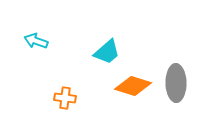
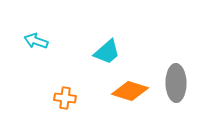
orange diamond: moved 3 px left, 5 px down
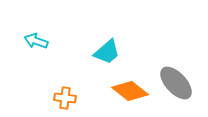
gray ellipse: rotated 42 degrees counterclockwise
orange diamond: rotated 21 degrees clockwise
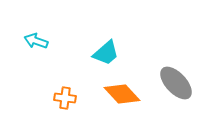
cyan trapezoid: moved 1 px left, 1 px down
orange diamond: moved 8 px left, 3 px down; rotated 9 degrees clockwise
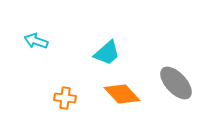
cyan trapezoid: moved 1 px right
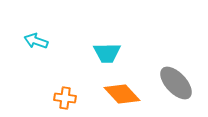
cyan trapezoid: rotated 40 degrees clockwise
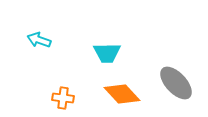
cyan arrow: moved 3 px right, 1 px up
orange cross: moved 2 px left
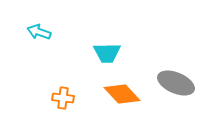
cyan arrow: moved 8 px up
gray ellipse: rotated 24 degrees counterclockwise
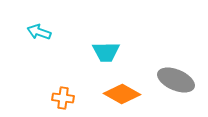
cyan trapezoid: moved 1 px left, 1 px up
gray ellipse: moved 3 px up
orange diamond: rotated 18 degrees counterclockwise
